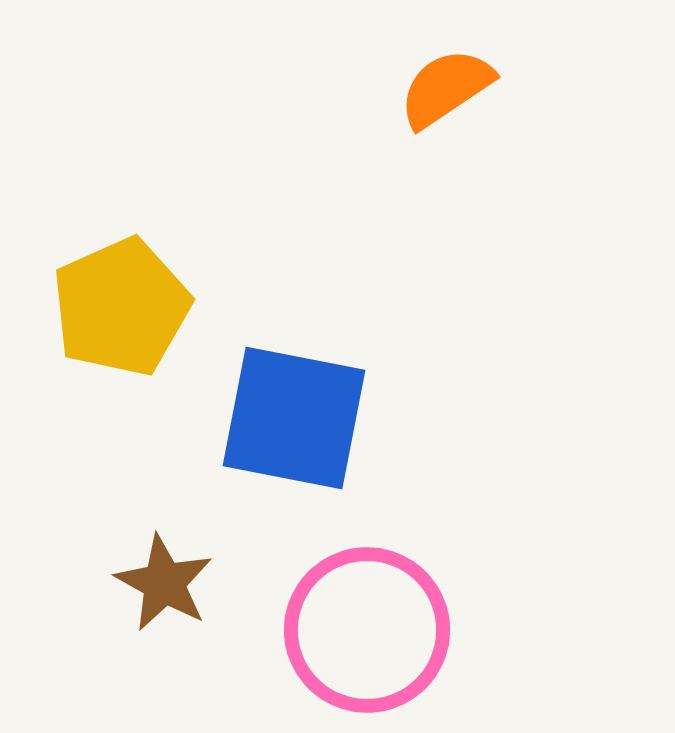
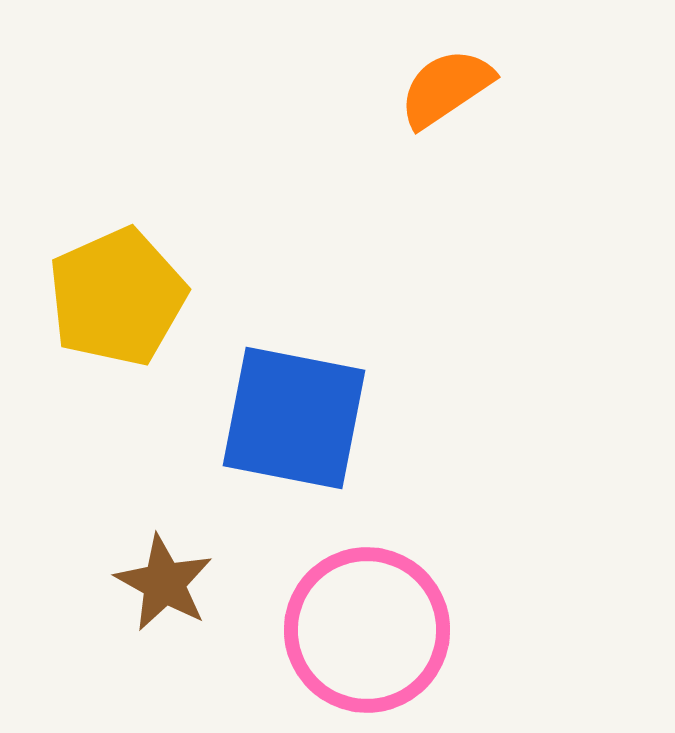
yellow pentagon: moved 4 px left, 10 px up
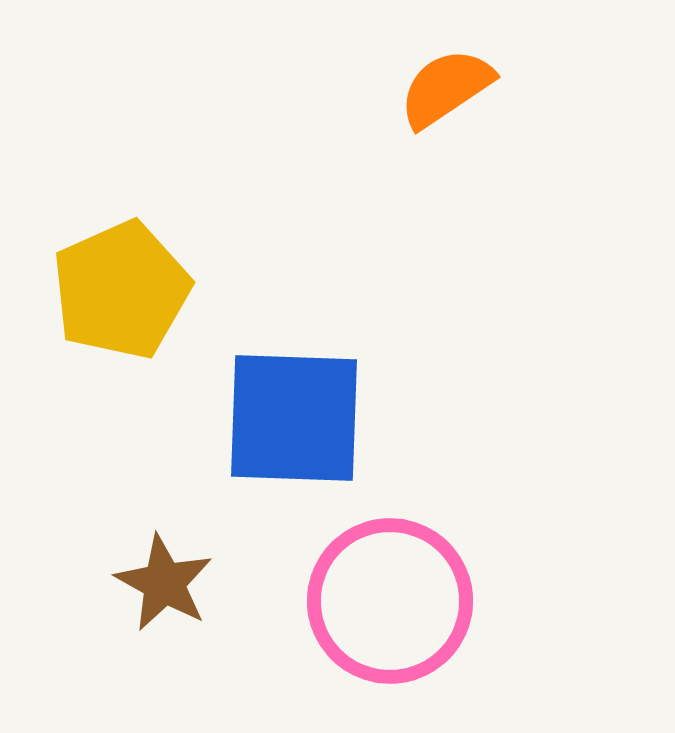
yellow pentagon: moved 4 px right, 7 px up
blue square: rotated 9 degrees counterclockwise
pink circle: moved 23 px right, 29 px up
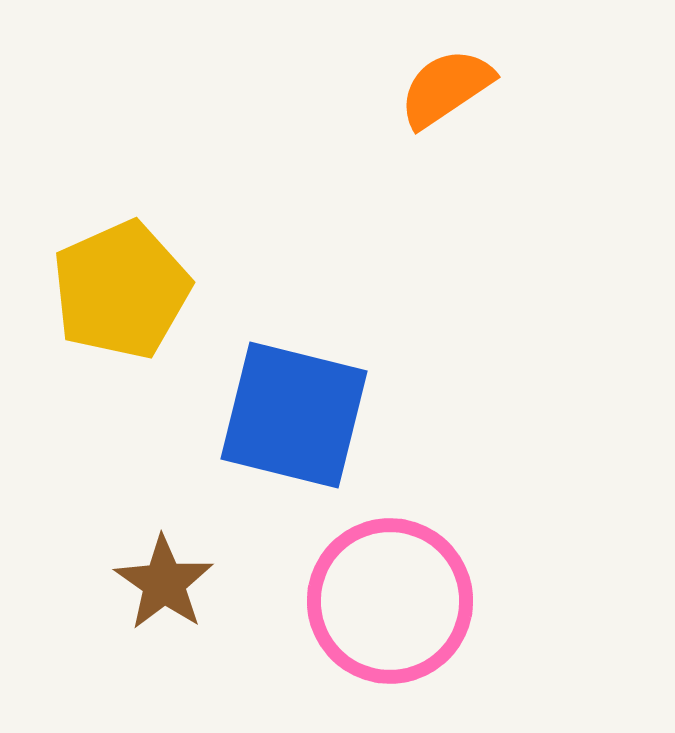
blue square: moved 3 px up; rotated 12 degrees clockwise
brown star: rotated 6 degrees clockwise
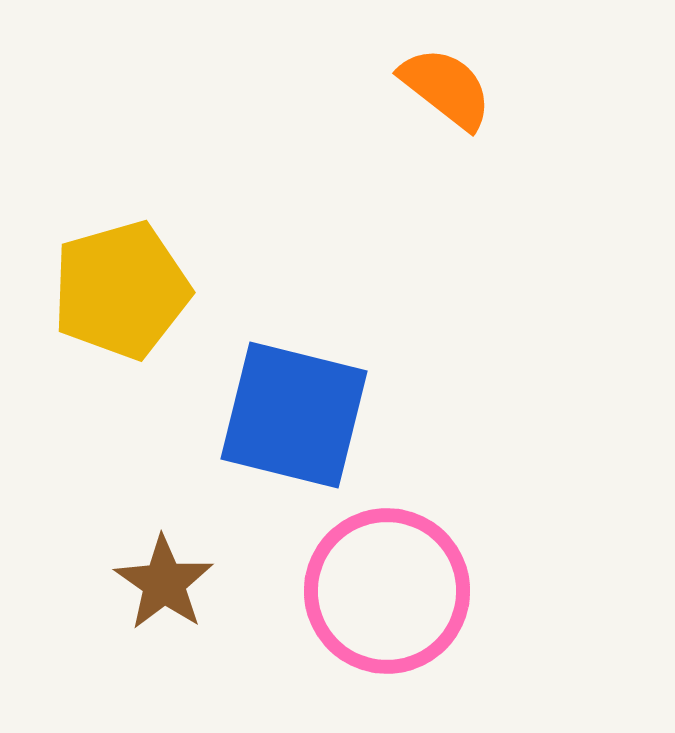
orange semicircle: rotated 72 degrees clockwise
yellow pentagon: rotated 8 degrees clockwise
pink circle: moved 3 px left, 10 px up
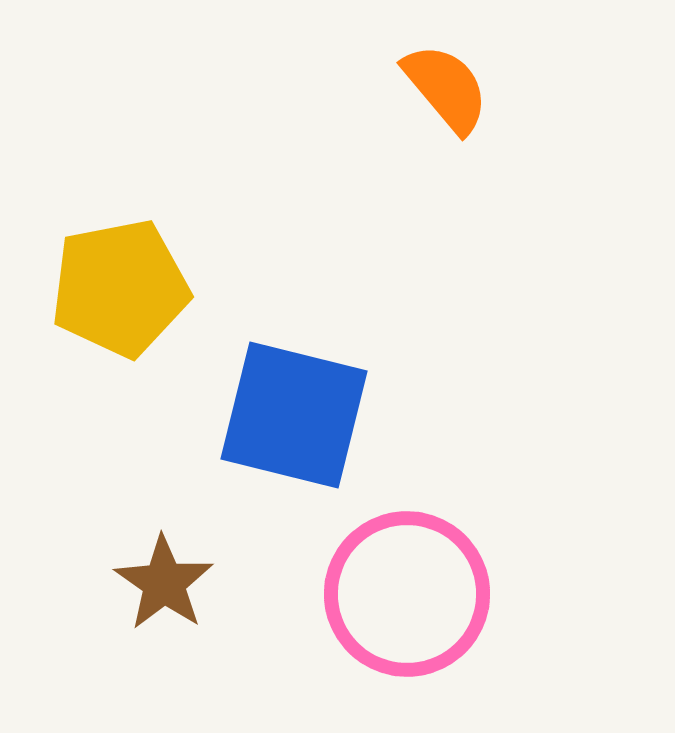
orange semicircle: rotated 12 degrees clockwise
yellow pentagon: moved 1 px left, 2 px up; rotated 5 degrees clockwise
pink circle: moved 20 px right, 3 px down
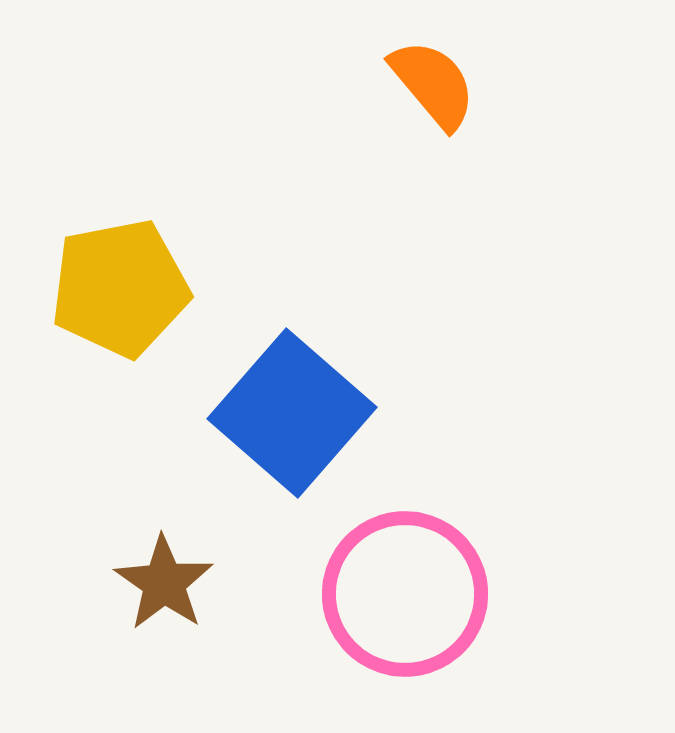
orange semicircle: moved 13 px left, 4 px up
blue square: moved 2 px left, 2 px up; rotated 27 degrees clockwise
pink circle: moved 2 px left
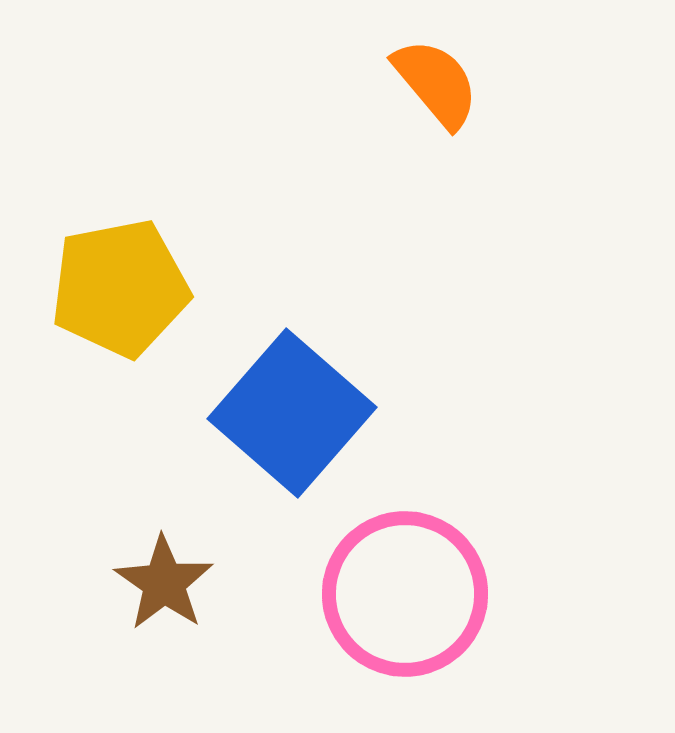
orange semicircle: moved 3 px right, 1 px up
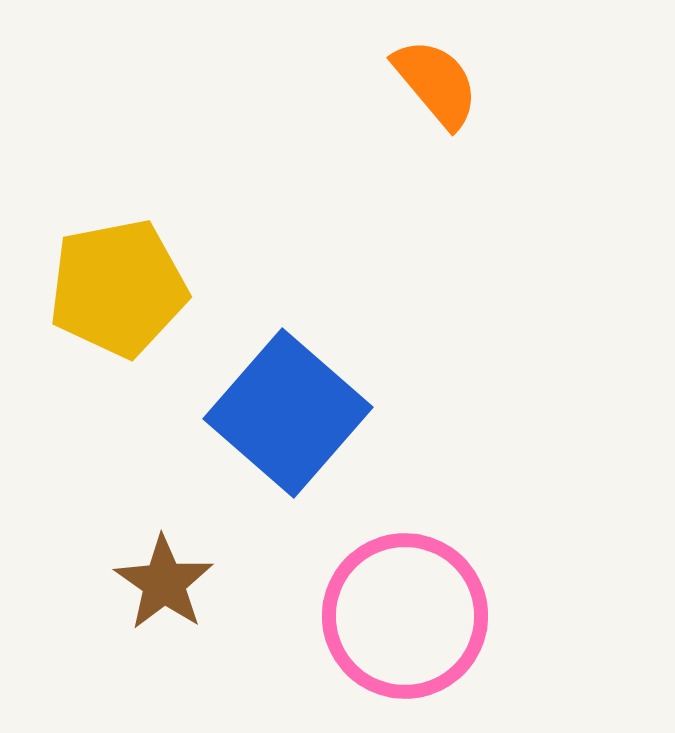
yellow pentagon: moved 2 px left
blue square: moved 4 px left
pink circle: moved 22 px down
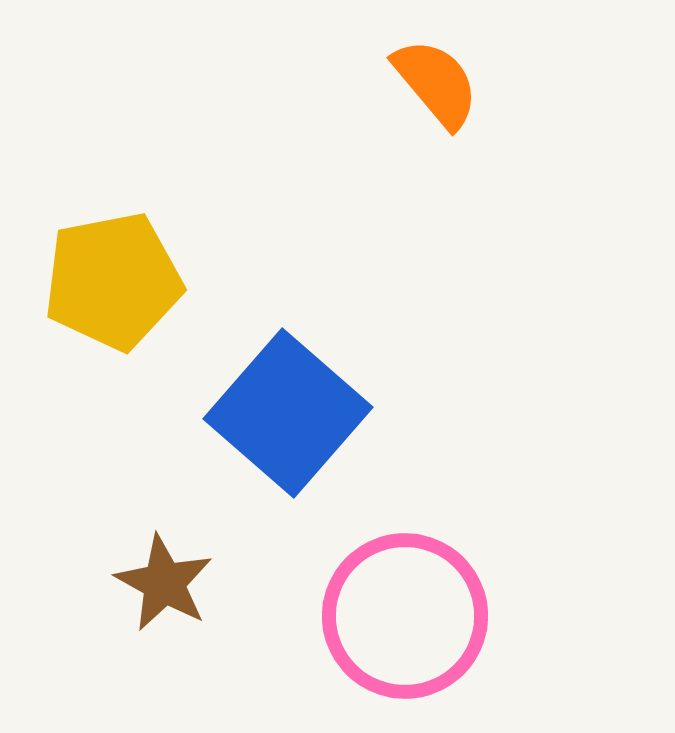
yellow pentagon: moved 5 px left, 7 px up
brown star: rotated 6 degrees counterclockwise
